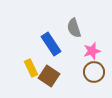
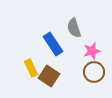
blue rectangle: moved 2 px right
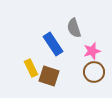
brown square: rotated 15 degrees counterclockwise
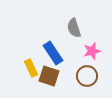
blue rectangle: moved 9 px down
brown circle: moved 7 px left, 4 px down
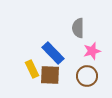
gray semicircle: moved 4 px right; rotated 18 degrees clockwise
blue rectangle: rotated 10 degrees counterclockwise
yellow rectangle: moved 1 px right, 1 px down
brown square: moved 1 px right, 1 px up; rotated 15 degrees counterclockwise
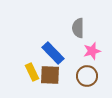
yellow rectangle: moved 3 px down
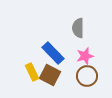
pink star: moved 7 px left, 5 px down
brown square: rotated 25 degrees clockwise
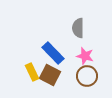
pink star: rotated 30 degrees clockwise
